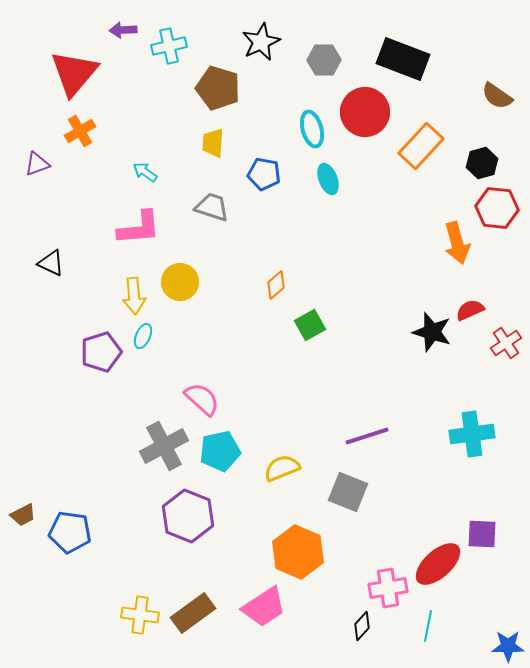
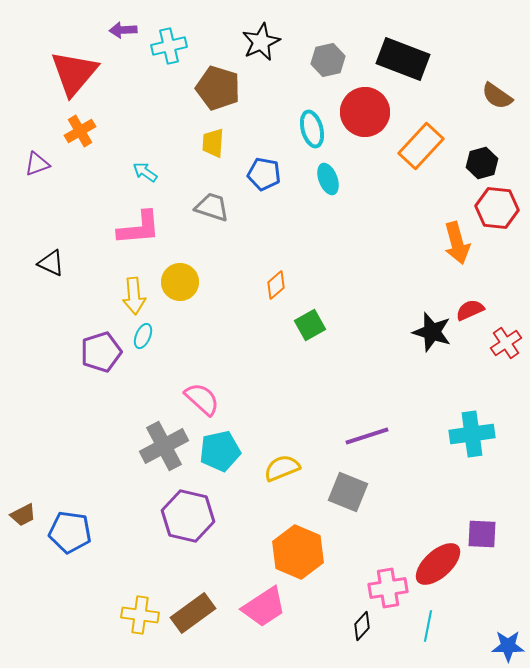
gray hexagon at (324, 60): moved 4 px right; rotated 12 degrees counterclockwise
purple hexagon at (188, 516): rotated 9 degrees counterclockwise
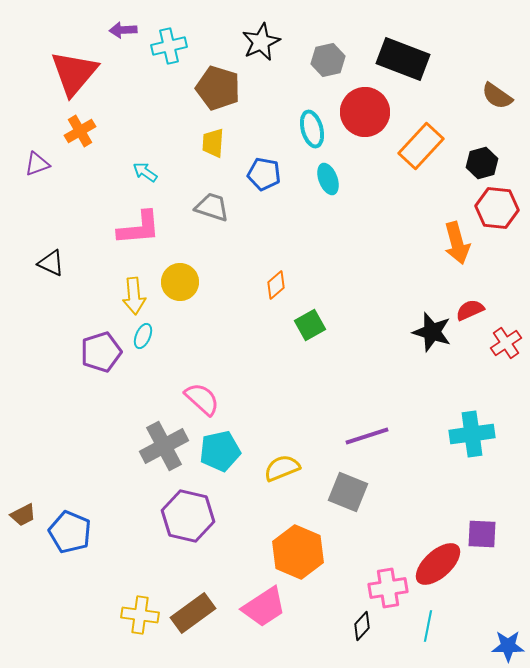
blue pentagon at (70, 532): rotated 15 degrees clockwise
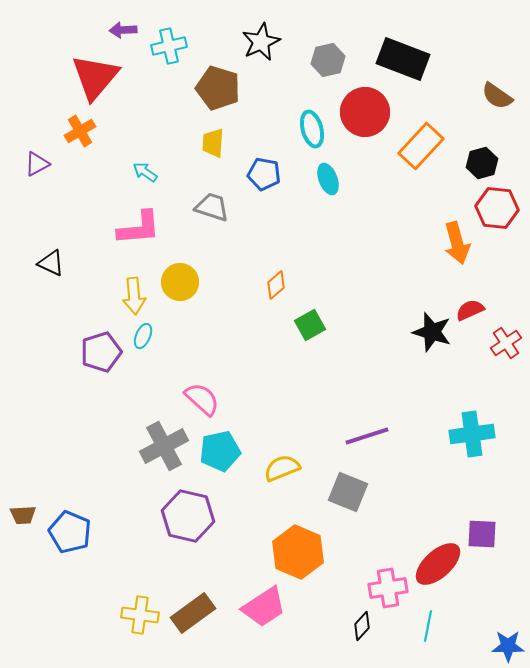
red triangle at (74, 73): moved 21 px right, 4 px down
purple triangle at (37, 164): rotated 8 degrees counterclockwise
brown trapezoid at (23, 515): rotated 24 degrees clockwise
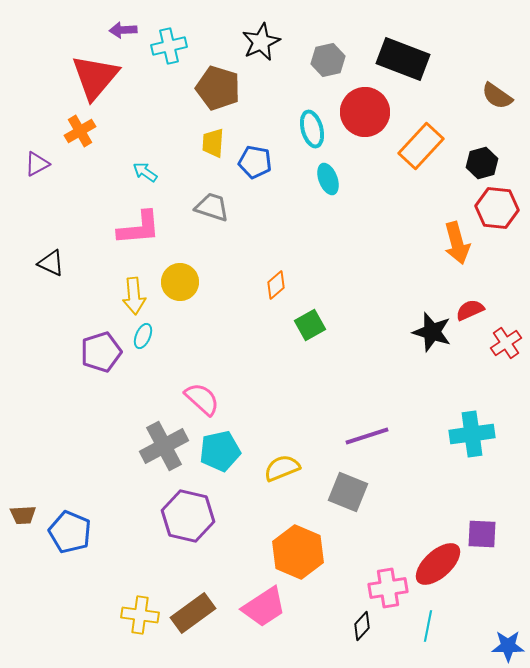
blue pentagon at (264, 174): moved 9 px left, 12 px up
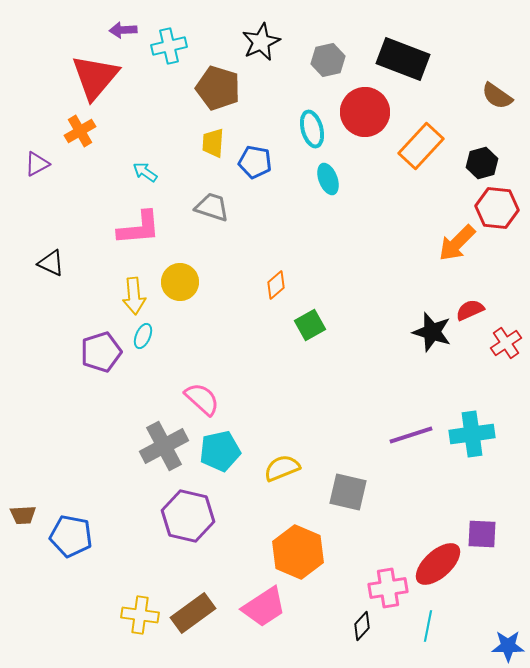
orange arrow at (457, 243): rotated 60 degrees clockwise
purple line at (367, 436): moved 44 px right, 1 px up
gray square at (348, 492): rotated 9 degrees counterclockwise
blue pentagon at (70, 532): moved 1 px right, 4 px down; rotated 12 degrees counterclockwise
